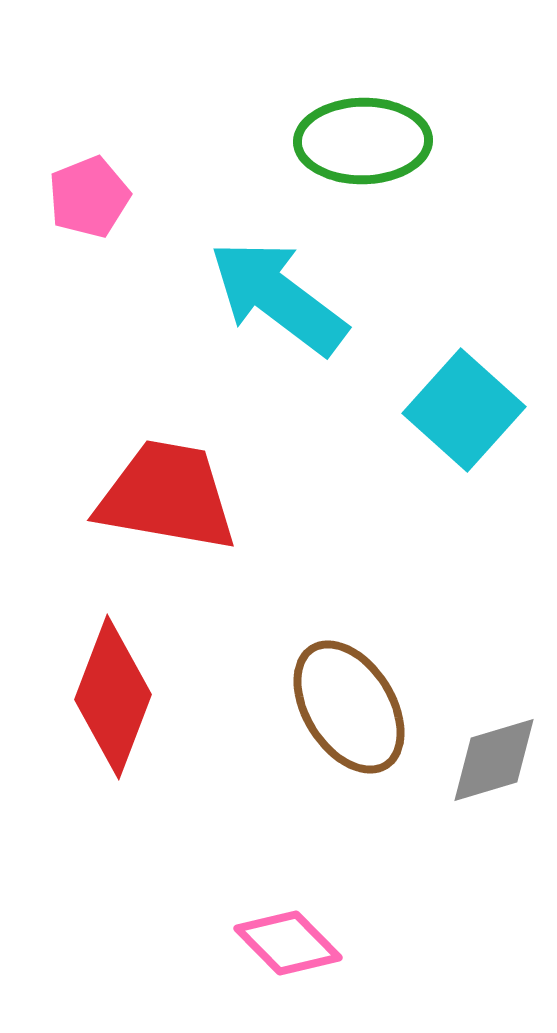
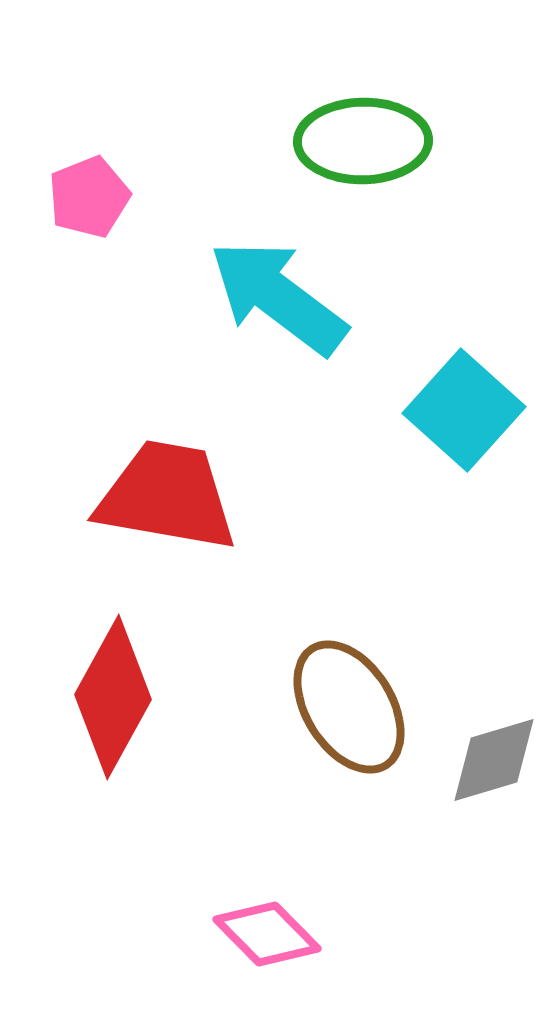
red diamond: rotated 8 degrees clockwise
pink diamond: moved 21 px left, 9 px up
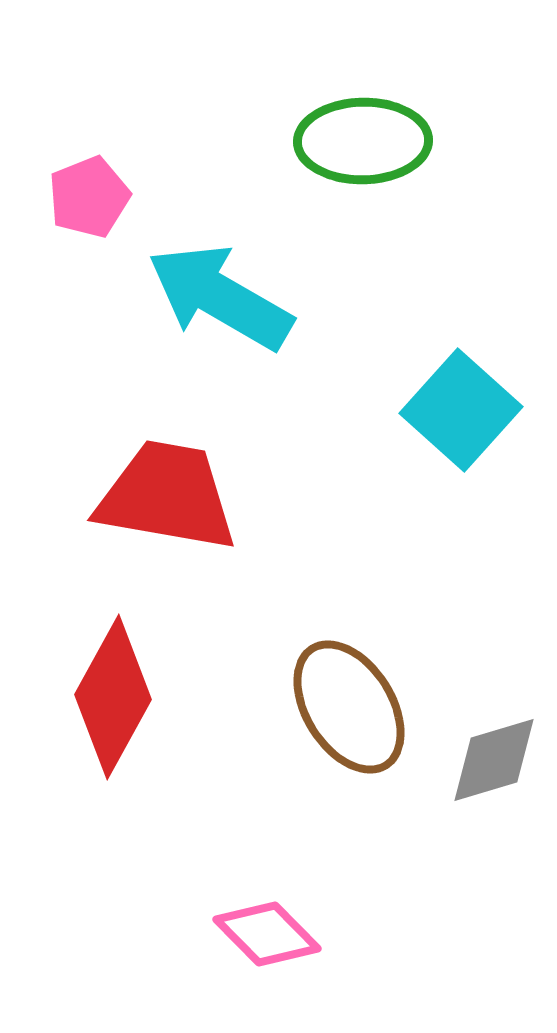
cyan arrow: moved 58 px left; rotated 7 degrees counterclockwise
cyan square: moved 3 px left
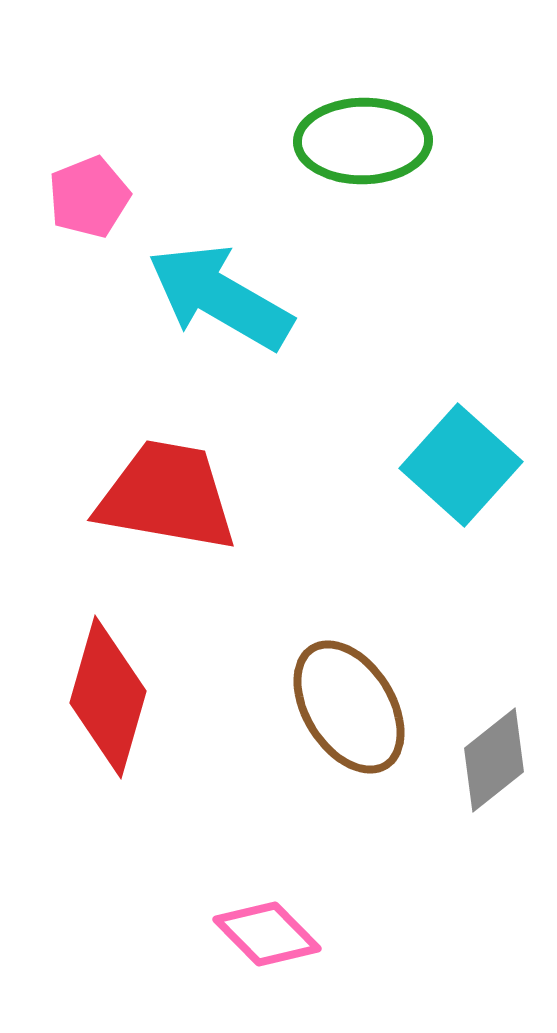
cyan square: moved 55 px down
red diamond: moved 5 px left; rotated 13 degrees counterclockwise
gray diamond: rotated 22 degrees counterclockwise
